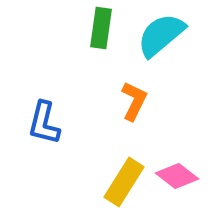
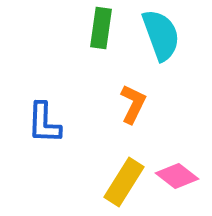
cyan semicircle: rotated 110 degrees clockwise
orange L-shape: moved 1 px left, 3 px down
blue L-shape: rotated 12 degrees counterclockwise
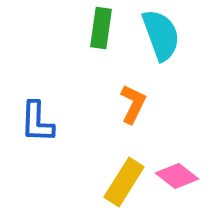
blue L-shape: moved 7 px left, 1 px up
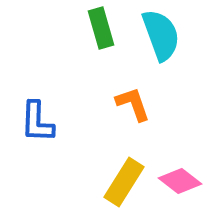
green rectangle: rotated 24 degrees counterclockwise
orange L-shape: rotated 45 degrees counterclockwise
pink diamond: moved 3 px right, 5 px down
